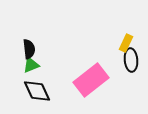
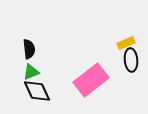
yellow rectangle: rotated 42 degrees clockwise
green triangle: moved 7 px down
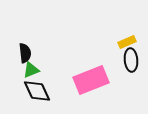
yellow rectangle: moved 1 px right, 1 px up
black semicircle: moved 4 px left, 4 px down
green triangle: moved 2 px up
pink rectangle: rotated 16 degrees clockwise
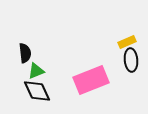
green triangle: moved 5 px right, 1 px down
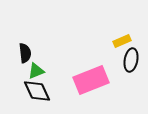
yellow rectangle: moved 5 px left, 1 px up
black ellipse: rotated 15 degrees clockwise
